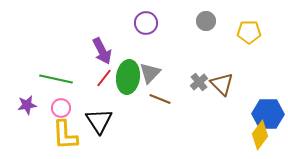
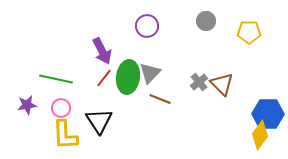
purple circle: moved 1 px right, 3 px down
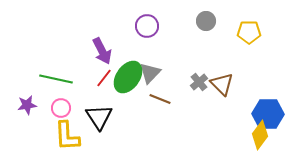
green ellipse: rotated 28 degrees clockwise
black triangle: moved 4 px up
yellow L-shape: moved 2 px right, 1 px down
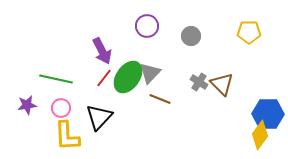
gray circle: moved 15 px left, 15 px down
gray cross: rotated 18 degrees counterclockwise
black triangle: rotated 16 degrees clockwise
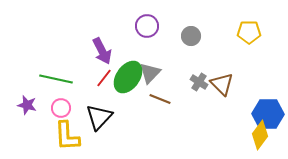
purple star: rotated 24 degrees clockwise
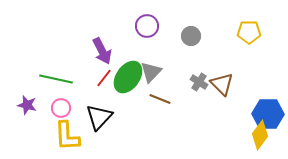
gray triangle: moved 1 px right, 1 px up
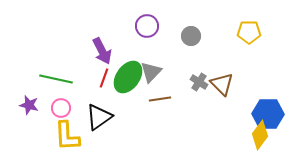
red line: rotated 18 degrees counterclockwise
brown line: rotated 30 degrees counterclockwise
purple star: moved 2 px right
black triangle: rotated 12 degrees clockwise
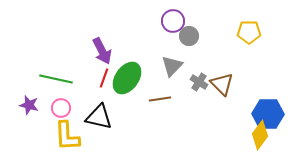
purple circle: moved 26 px right, 5 px up
gray circle: moved 2 px left
gray triangle: moved 21 px right, 6 px up
green ellipse: moved 1 px left, 1 px down
black triangle: rotated 48 degrees clockwise
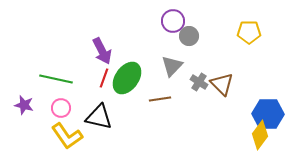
purple star: moved 5 px left
yellow L-shape: rotated 32 degrees counterclockwise
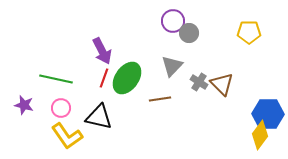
gray circle: moved 3 px up
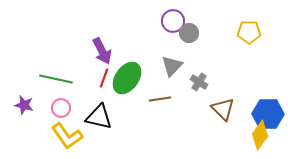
brown triangle: moved 1 px right, 25 px down
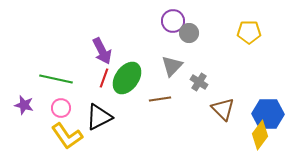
black triangle: rotated 40 degrees counterclockwise
